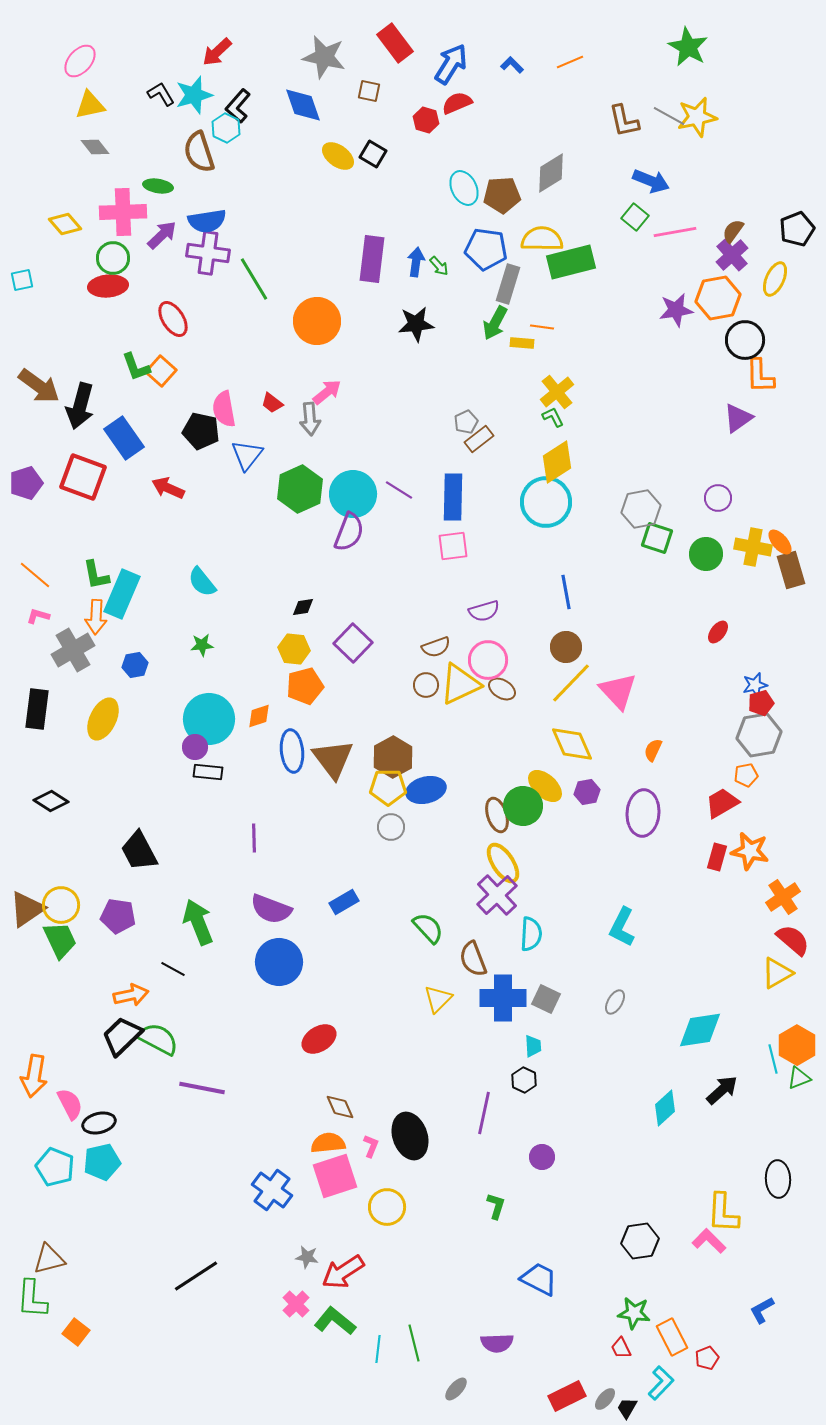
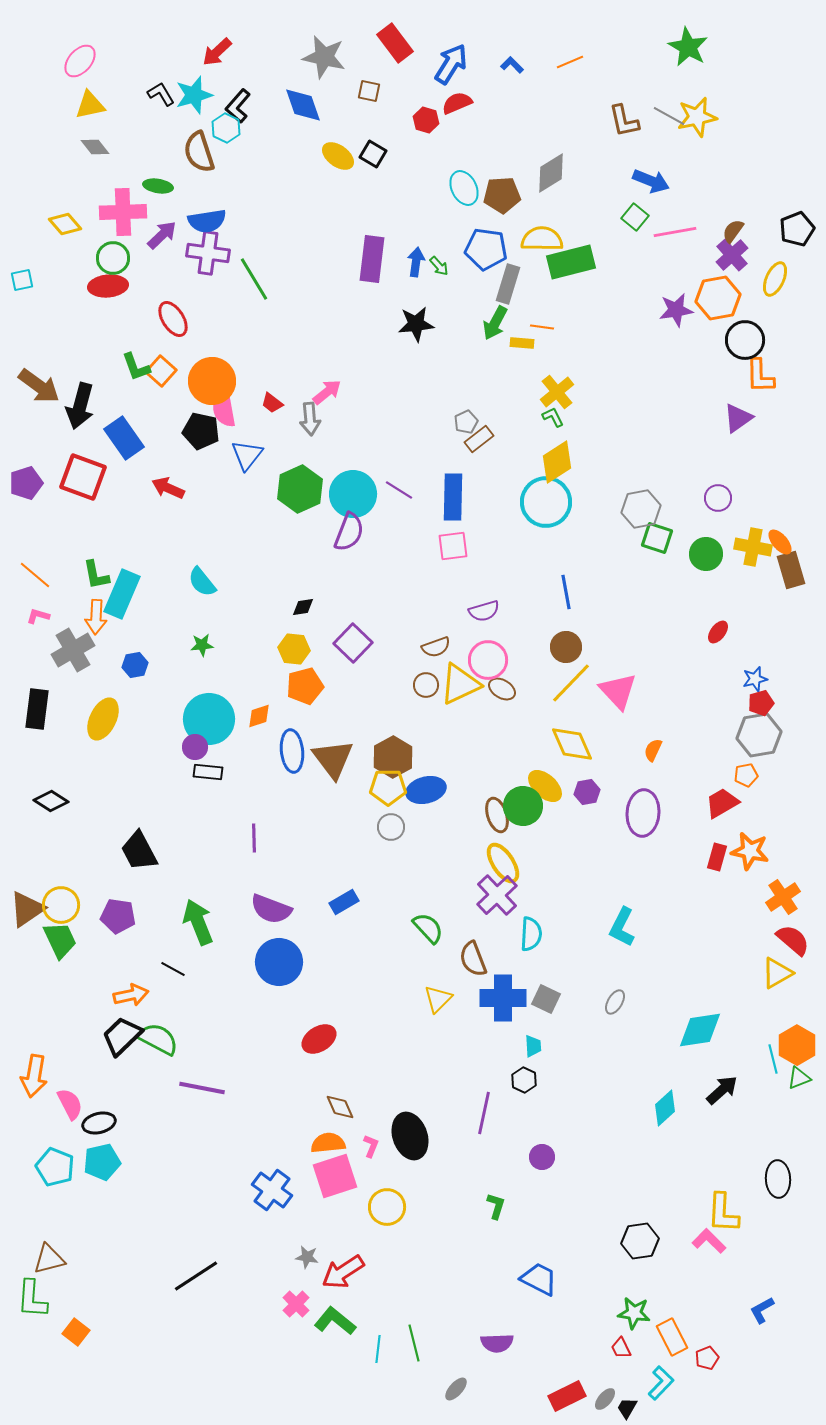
orange circle at (317, 321): moved 105 px left, 60 px down
blue star at (755, 685): moved 6 px up
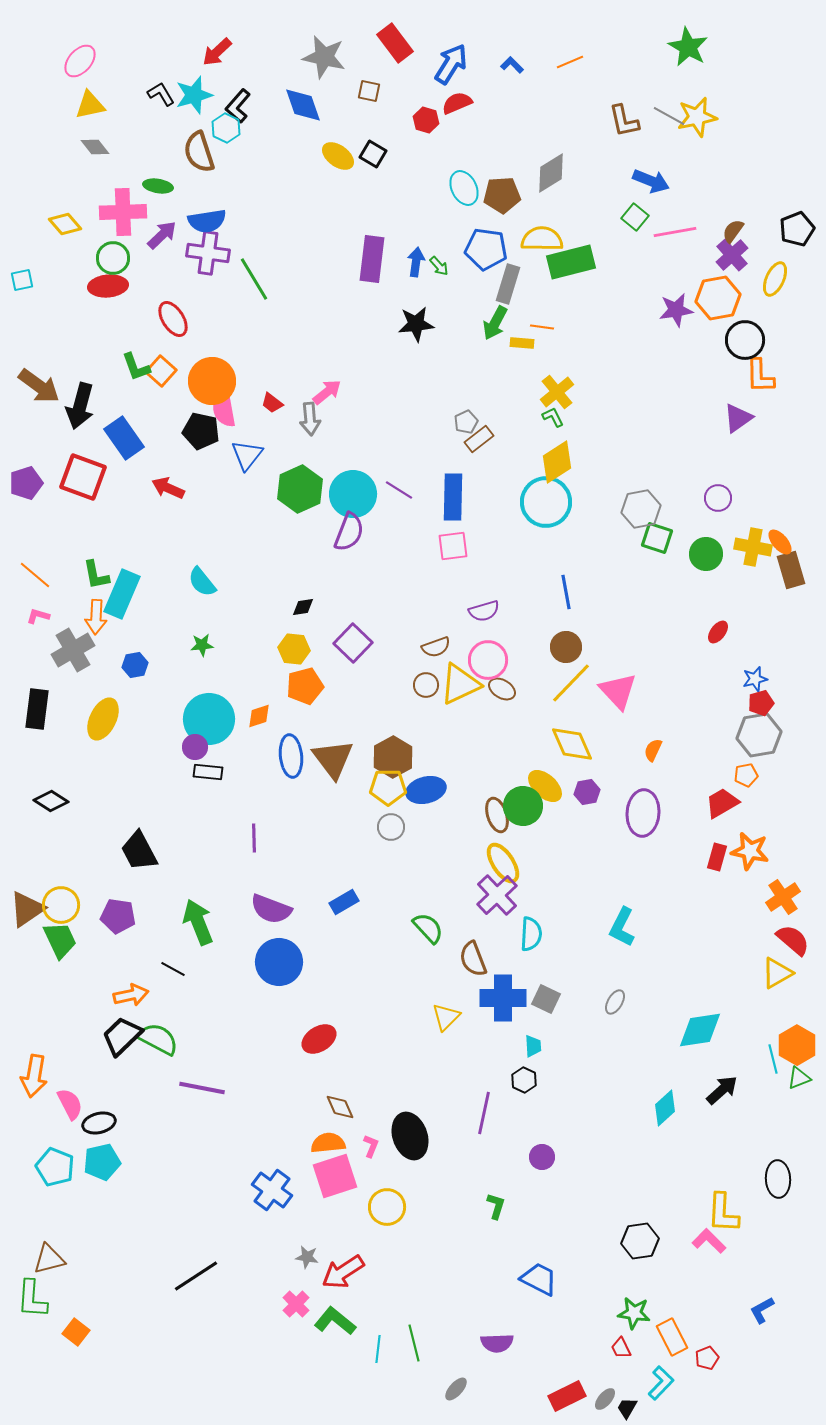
blue ellipse at (292, 751): moved 1 px left, 5 px down
yellow triangle at (438, 999): moved 8 px right, 18 px down
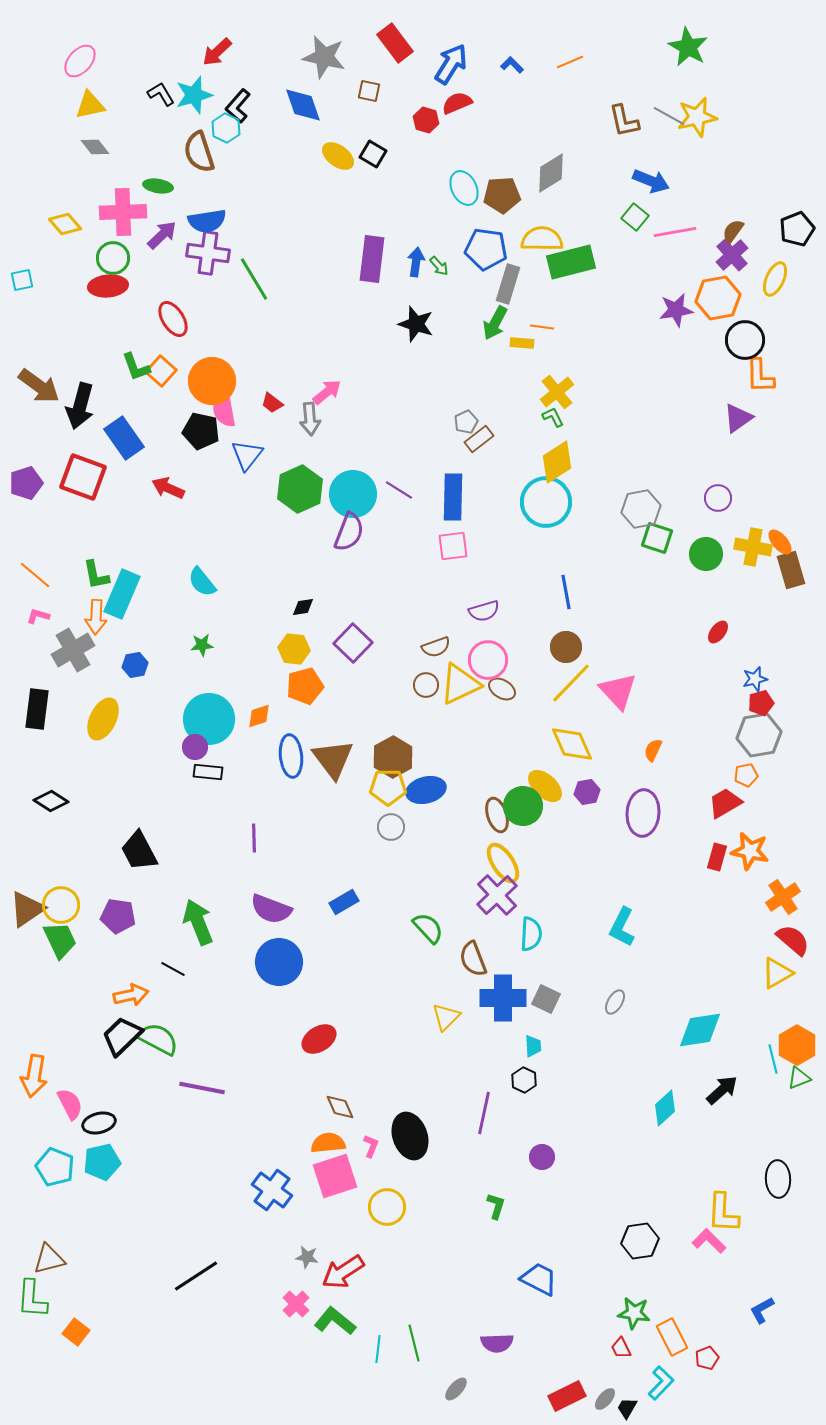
black star at (416, 324): rotated 24 degrees clockwise
red trapezoid at (722, 803): moved 3 px right
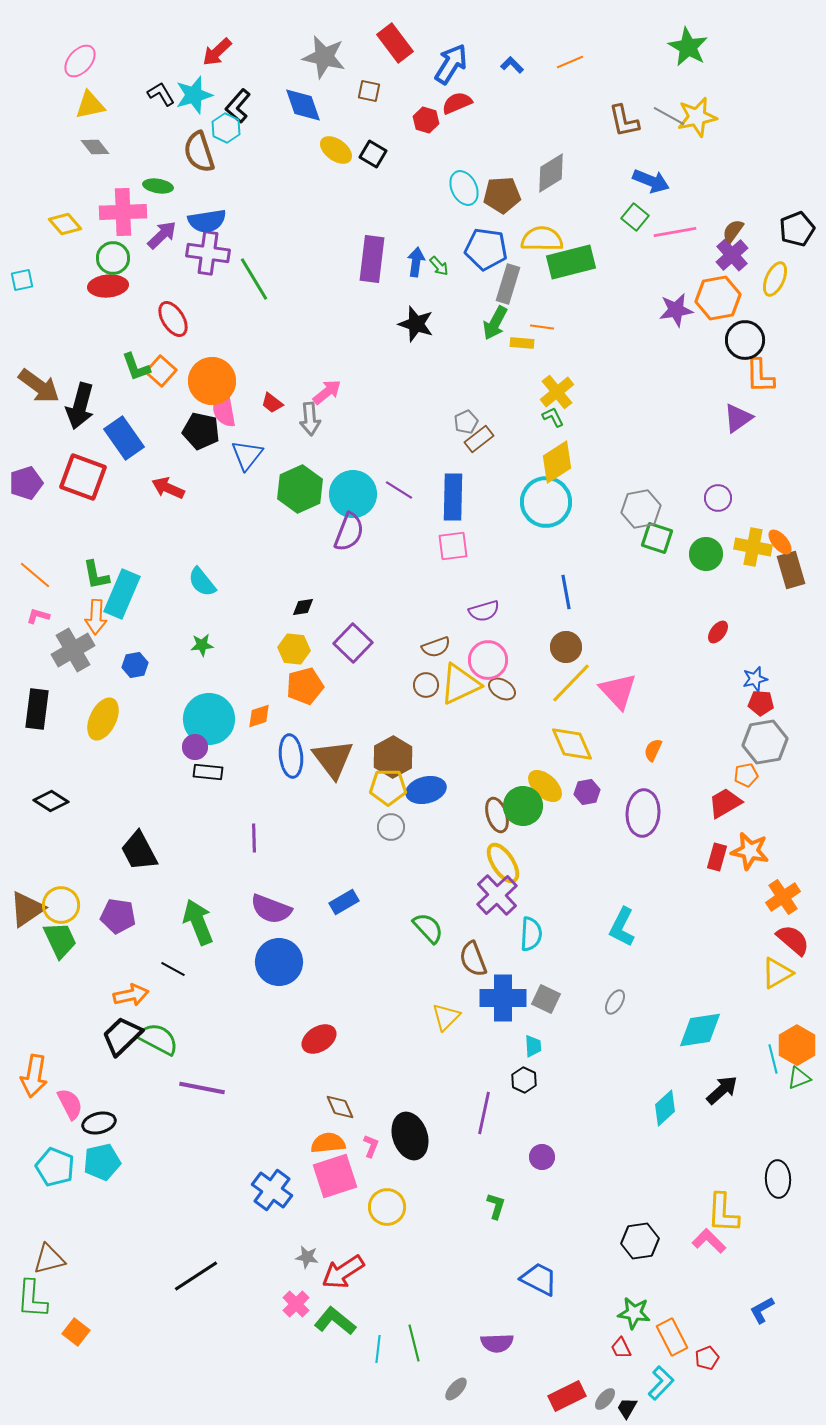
yellow ellipse at (338, 156): moved 2 px left, 6 px up
red pentagon at (761, 703): rotated 20 degrees clockwise
gray hexagon at (759, 735): moved 6 px right, 7 px down
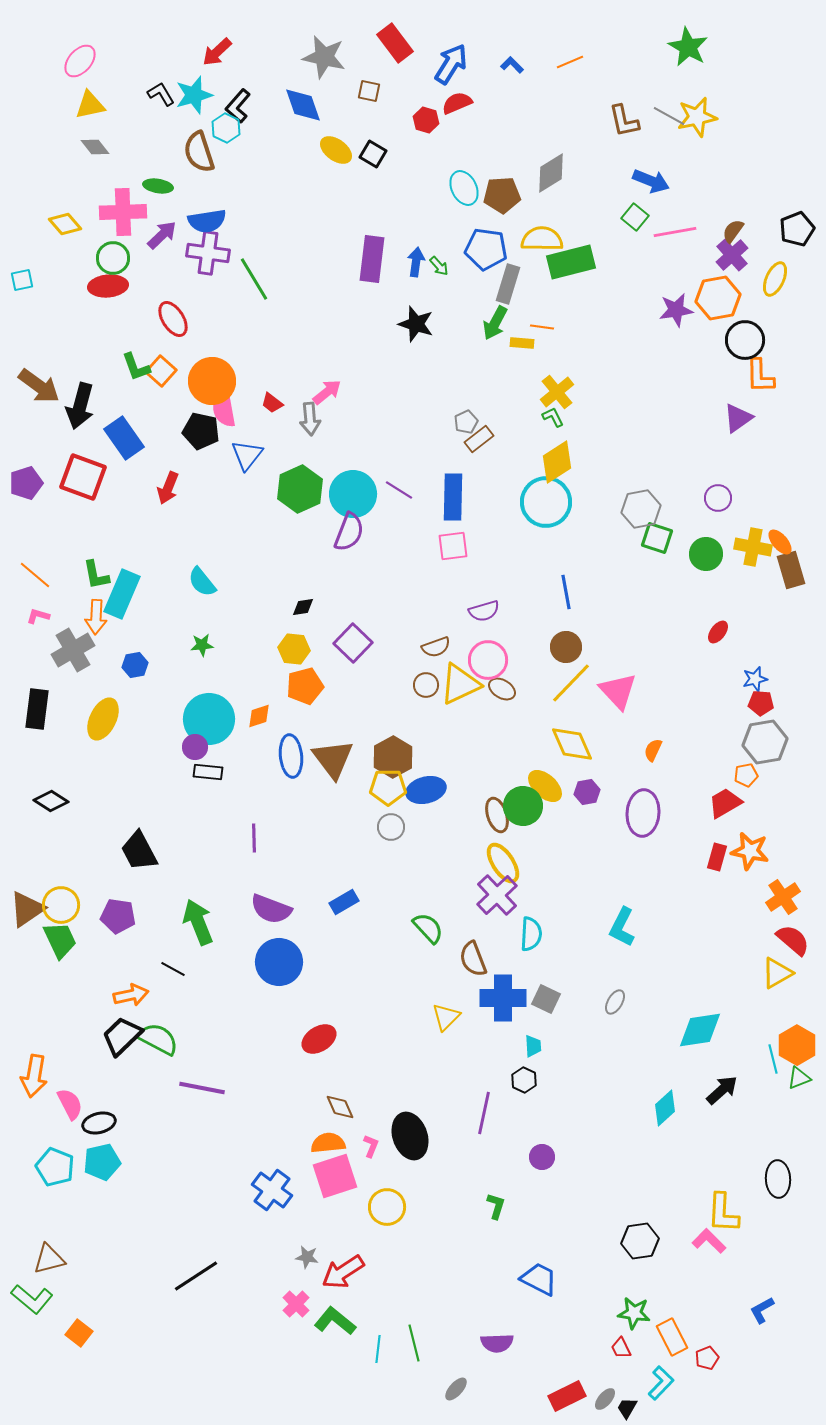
red arrow at (168, 488): rotated 92 degrees counterclockwise
green L-shape at (32, 1299): rotated 54 degrees counterclockwise
orange square at (76, 1332): moved 3 px right, 1 px down
